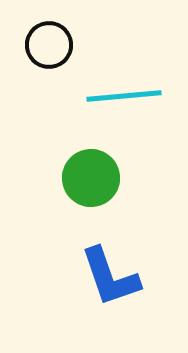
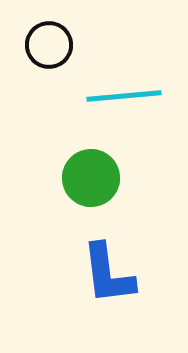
blue L-shape: moved 2 px left, 3 px up; rotated 12 degrees clockwise
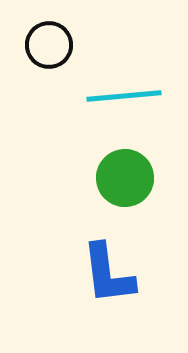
green circle: moved 34 px right
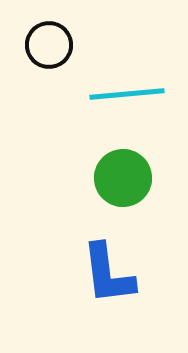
cyan line: moved 3 px right, 2 px up
green circle: moved 2 px left
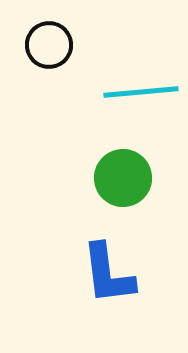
cyan line: moved 14 px right, 2 px up
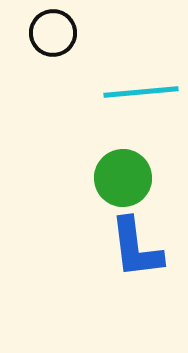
black circle: moved 4 px right, 12 px up
blue L-shape: moved 28 px right, 26 px up
